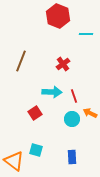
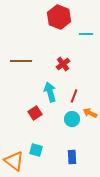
red hexagon: moved 1 px right, 1 px down
brown line: rotated 70 degrees clockwise
cyan arrow: moved 2 px left; rotated 108 degrees counterclockwise
red line: rotated 40 degrees clockwise
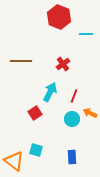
cyan arrow: rotated 42 degrees clockwise
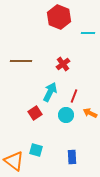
cyan line: moved 2 px right, 1 px up
cyan circle: moved 6 px left, 4 px up
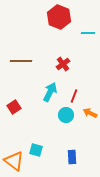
red square: moved 21 px left, 6 px up
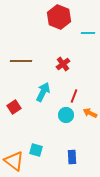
cyan arrow: moved 7 px left
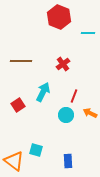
red square: moved 4 px right, 2 px up
blue rectangle: moved 4 px left, 4 px down
